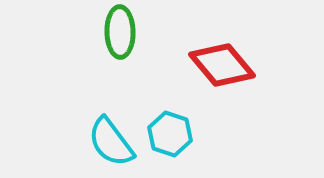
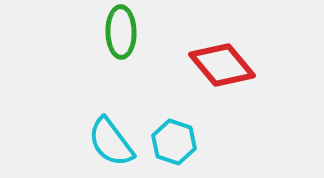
green ellipse: moved 1 px right
cyan hexagon: moved 4 px right, 8 px down
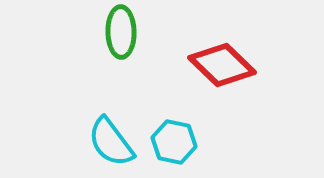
red diamond: rotated 6 degrees counterclockwise
cyan hexagon: rotated 6 degrees counterclockwise
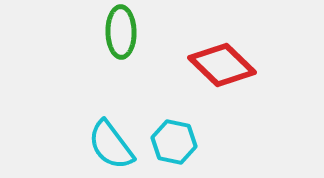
cyan semicircle: moved 3 px down
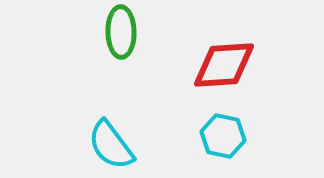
red diamond: moved 2 px right; rotated 48 degrees counterclockwise
cyan hexagon: moved 49 px right, 6 px up
